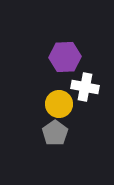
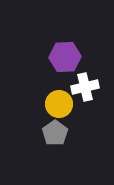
white cross: rotated 24 degrees counterclockwise
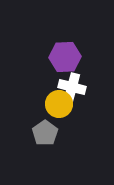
white cross: moved 13 px left; rotated 28 degrees clockwise
gray pentagon: moved 10 px left
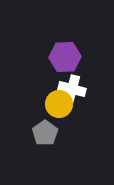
white cross: moved 2 px down
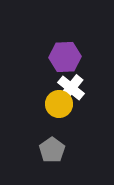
white cross: moved 1 px left, 1 px up; rotated 24 degrees clockwise
gray pentagon: moved 7 px right, 17 px down
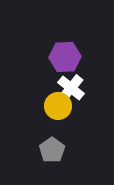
yellow circle: moved 1 px left, 2 px down
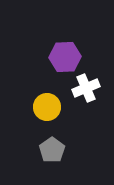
white cross: moved 15 px right; rotated 28 degrees clockwise
yellow circle: moved 11 px left, 1 px down
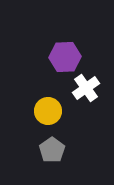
white cross: rotated 12 degrees counterclockwise
yellow circle: moved 1 px right, 4 px down
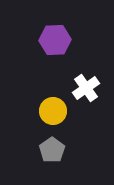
purple hexagon: moved 10 px left, 17 px up
yellow circle: moved 5 px right
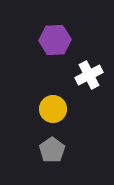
white cross: moved 3 px right, 13 px up; rotated 8 degrees clockwise
yellow circle: moved 2 px up
